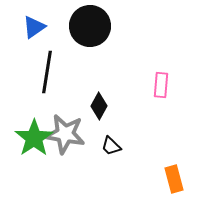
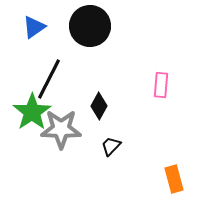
black line: moved 2 px right, 7 px down; rotated 18 degrees clockwise
gray star: moved 4 px left, 5 px up; rotated 9 degrees counterclockwise
green star: moved 2 px left, 26 px up
black trapezoid: rotated 90 degrees clockwise
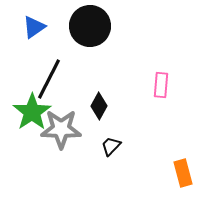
orange rectangle: moved 9 px right, 6 px up
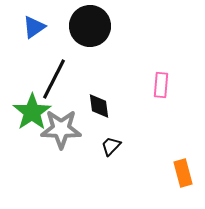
black line: moved 5 px right
black diamond: rotated 36 degrees counterclockwise
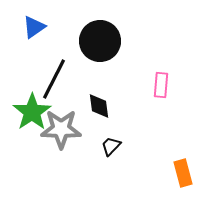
black circle: moved 10 px right, 15 px down
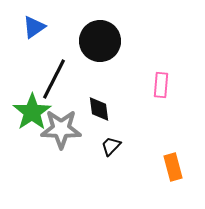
black diamond: moved 3 px down
orange rectangle: moved 10 px left, 6 px up
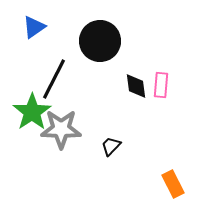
black diamond: moved 37 px right, 23 px up
orange rectangle: moved 17 px down; rotated 12 degrees counterclockwise
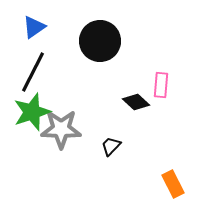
black line: moved 21 px left, 7 px up
black diamond: moved 16 px down; rotated 40 degrees counterclockwise
green star: rotated 15 degrees clockwise
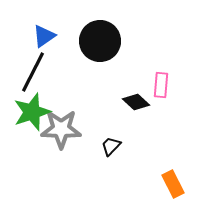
blue triangle: moved 10 px right, 9 px down
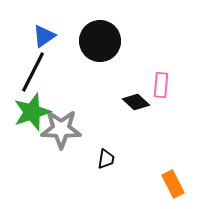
black trapezoid: moved 5 px left, 13 px down; rotated 145 degrees clockwise
